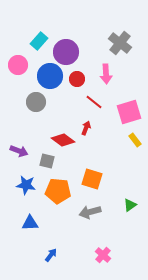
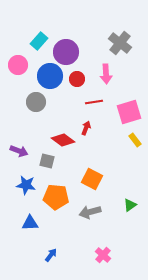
red line: rotated 48 degrees counterclockwise
orange square: rotated 10 degrees clockwise
orange pentagon: moved 2 px left, 6 px down
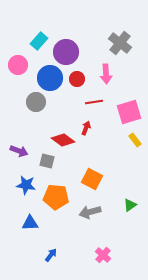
blue circle: moved 2 px down
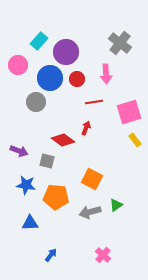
green triangle: moved 14 px left
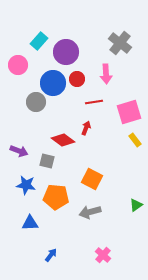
blue circle: moved 3 px right, 5 px down
green triangle: moved 20 px right
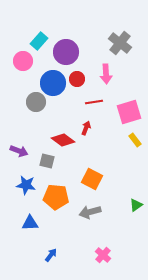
pink circle: moved 5 px right, 4 px up
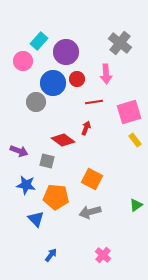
blue triangle: moved 6 px right, 4 px up; rotated 48 degrees clockwise
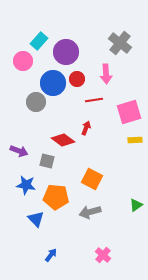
red line: moved 2 px up
yellow rectangle: rotated 56 degrees counterclockwise
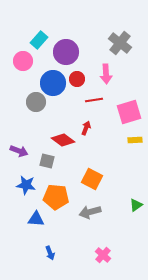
cyan rectangle: moved 1 px up
blue triangle: rotated 42 degrees counterclockwise
blue arrow: moved 1 px left, 2 px up; rotated 120 degrees clockwise
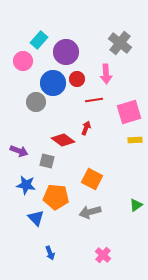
blue triangle: moved 1 px up; rotated 42 degrees clockwise
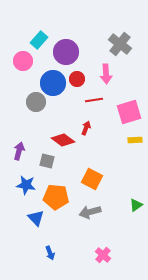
gray cross: moved 1 px down
purple arrow: rotated 96 degrees counterclockwise
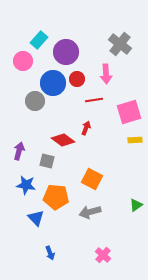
gray circle: moved 1 px left, 1 px up
